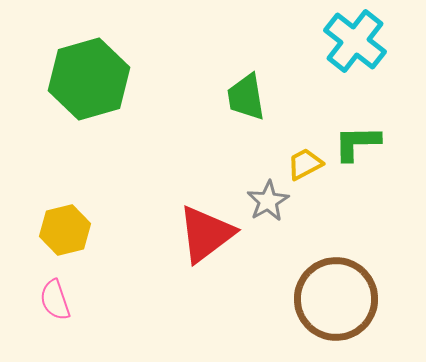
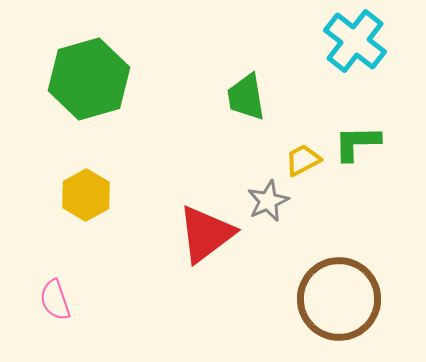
yellow trapezoid: moved 2 px left, 4 px up
gray star: rotated 6 degrees clockwise
yellow hexagon: moved 21 px right, 35 px up; rotated 15 degrees counterclockwise
brown circle: moved 3 px right
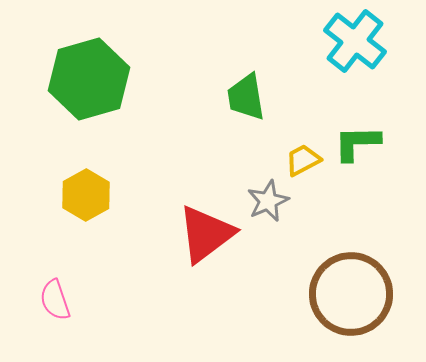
brown circle: moved 12 px right, 5 px up
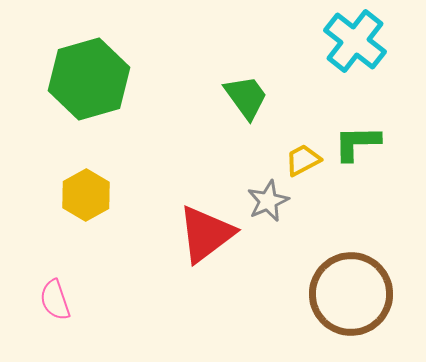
green trapezoid: rotated 153 degrees clockwise
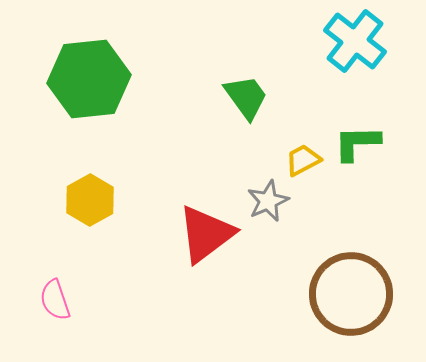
green hexagon: rotated 10 degrees clockwise
yellow hexagon: moved 4 px right, 5 px down
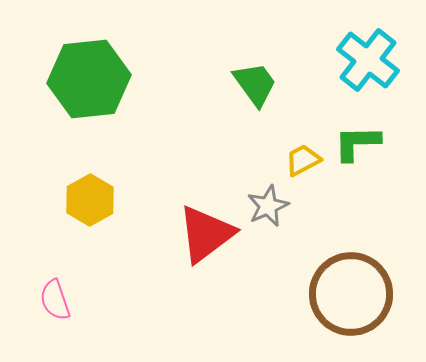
cyan cross: moved 13 px right, 19 px down
green trapezoid: moved 9 px right, 13 px up
gray star: moved 5 px down
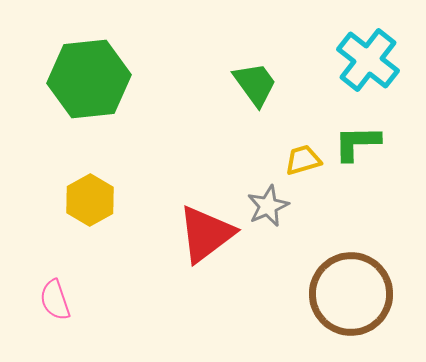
yellow trapezoid: rotated 12 degrees clockwise
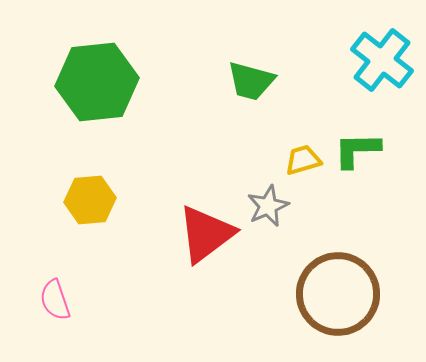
cyan cross: moved 14 px right
green hexagon: moved 8 px right, 3 px down
green trapezoid: moved 4 px left, 3 px up; rotated 141 degrees clockwise
green L-shape: moved 7 px down
yellow hexagon: rotated 24 degrees clockwise
brown circle: moved 13 px left
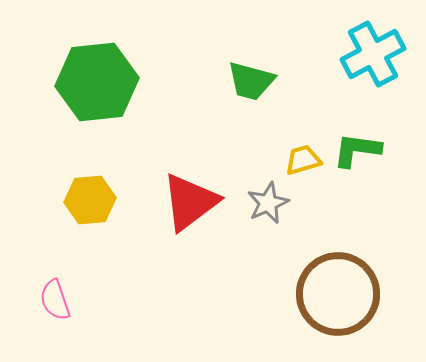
cyan cross: moved 9 px left, 6 px up; rotated 24 degrees clockwise
green L-shape: rotated 9 degrees clockwise
gray star: moved 3 px up
red triangle: moved 16 px left, 32 px up
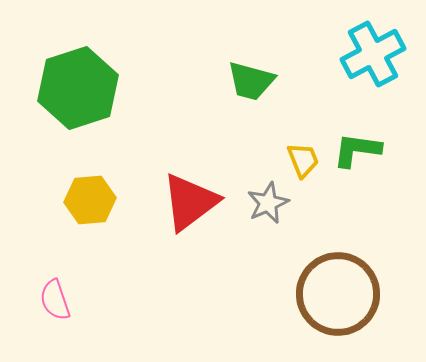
green hexagon: moved 19 px left, 6 px down; rotated 12 degrees counterclockwise
yellow trapezoid: rotated 84 degrees clockwise
